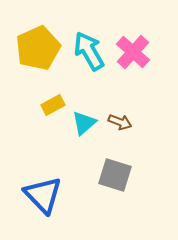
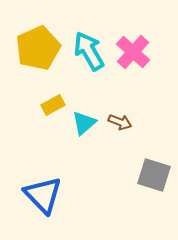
gray square: moved 39 px right
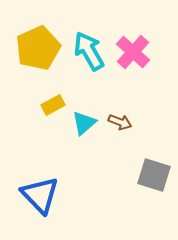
blue triangle: moved 3 px left
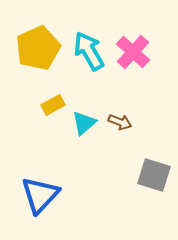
blue triangle: rotated 27 degrees clockwise
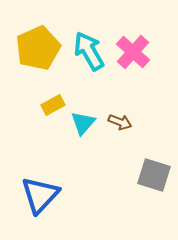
cyan triangle: moved 1 px left; rotated 8 degrees counterclockwise
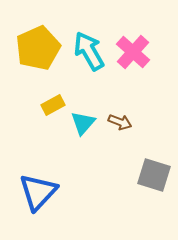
blue triangle: moved 2 px left, 3 px up
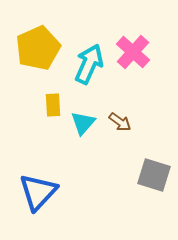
cyan arrow: moved 13 px down; rotated 54 degrees clockwise
yellow rectangle: rotated 65 degrees counterclockwise
brown arrow: rotated 15 degrees clockwise
